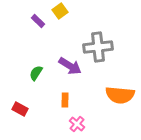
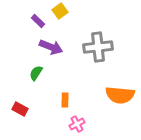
purple arrow: moved 19 px left, 19 px up; rotated 10 degrees counterclockwise
pink cross: rotated 21 degrees clockwise
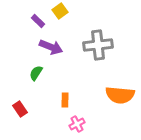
gray cross: moved 2 px up
red rectangle: rotated 28 degrees clockwise
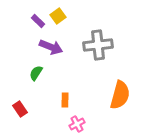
yellow square: moved 2 px left, 5 px down
orange semicircle: rotated 80 degrees counterclockwise
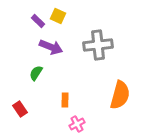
yellow square: rotated 28 degrees counterclockwise
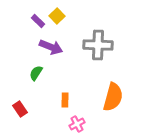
yellow square: moved 1 px left; rotated 21 degrees clockwise
gray cross: rotated 8 degrees clockwise
orange semicircle: moved 7 px left, 2 px down
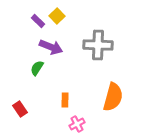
green semicircle: moved 1 px right, 5 px up
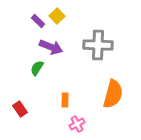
orange semicircle: moved 3 px up
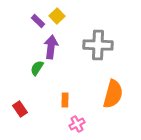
purple arrow: rotated 105 degrees counterclockwise
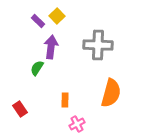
orange semicircle: moved 2 px left, 1 px up
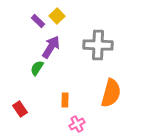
purple arrow: rotated 25 degrees clockwise
